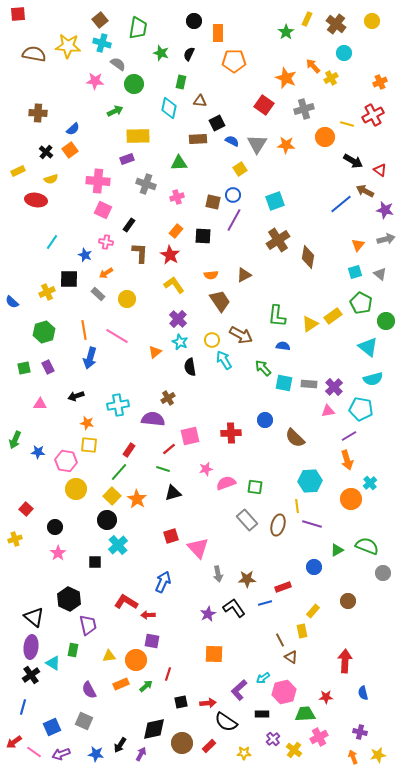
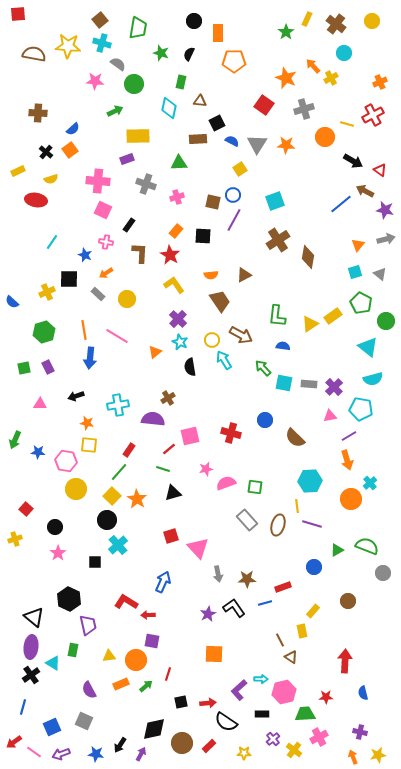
blue arrow at (90, 358): rotated 10 degrees counterclockwise
pink triangle at (328, 411): moved 2 px right, 5 px down
red cross at (231, 433): rotated 18 degrees clockwise
cyan arrow at (263, 678): moved 2 px left, 1 px down; rotated 144 degrees counterclockwise
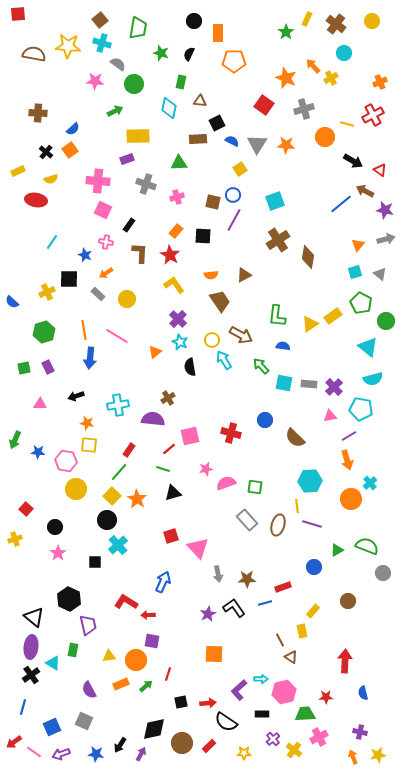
green arrow at (263, 368): moved 2 px left, 2 px up
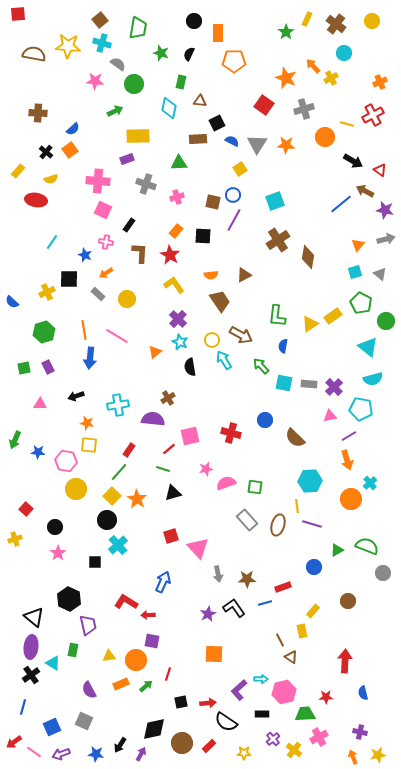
yellow rectangle at (18, 171): rotated 24 degrees counterclockwise
blue semicircle at (283, 346): rotated 88 degrees counterclockwise
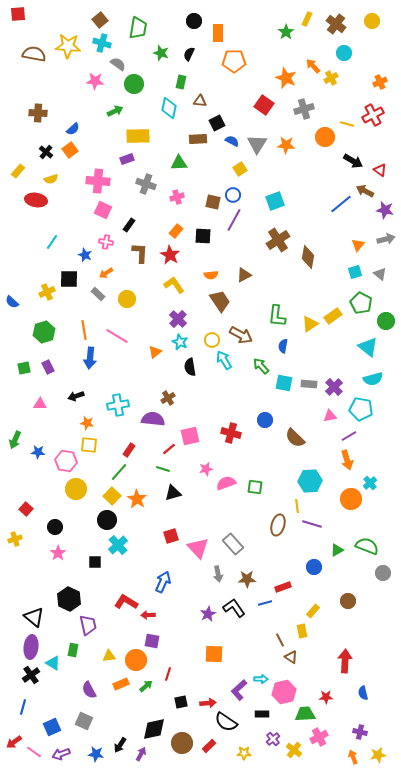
gray rectangle at (247, 520): moved 14 px left, 24 px down
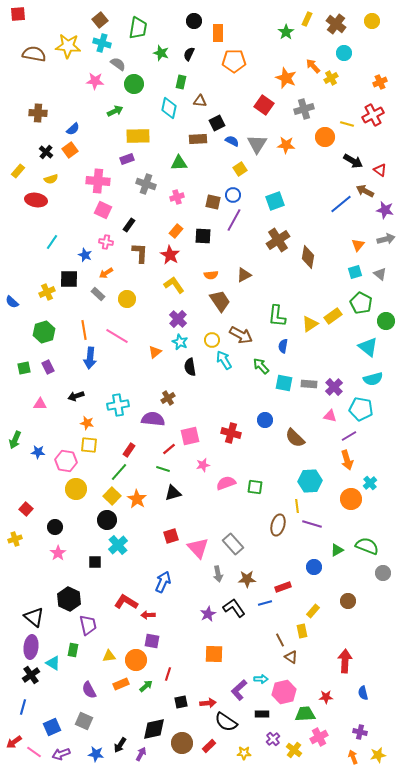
pink triangle at (330, 416): rotated 24 degrees clockwise
pink star at (206, 469): moved 3 px left, 4 px up
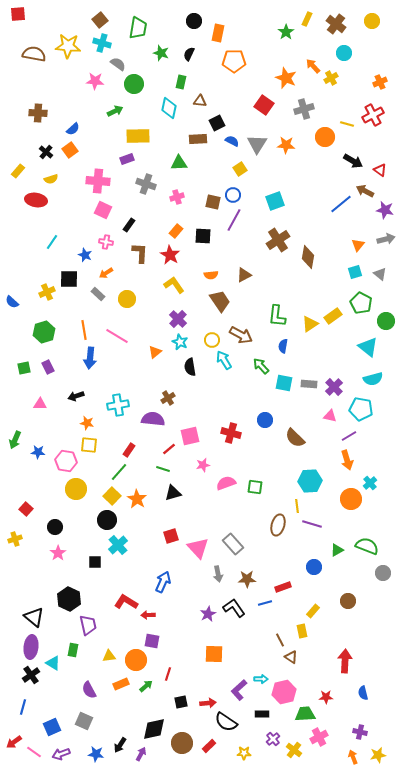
orange rectangle at (218, 33): rotated 12 degrees clockwise
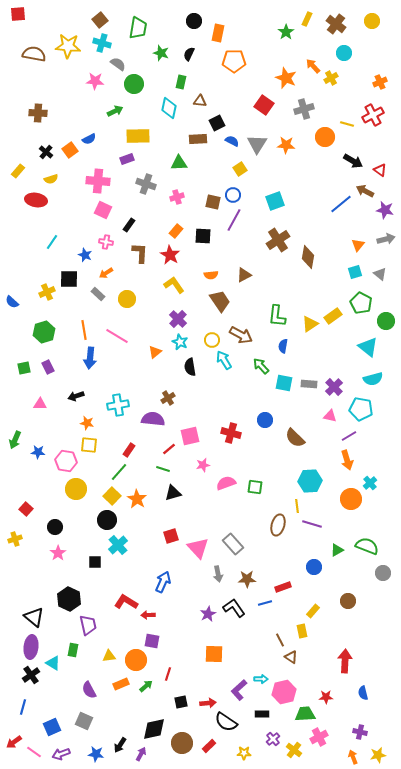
blue semicircle at (73, 129): moved 16 px right, 10 px down; rotated 16 degrees clockwise
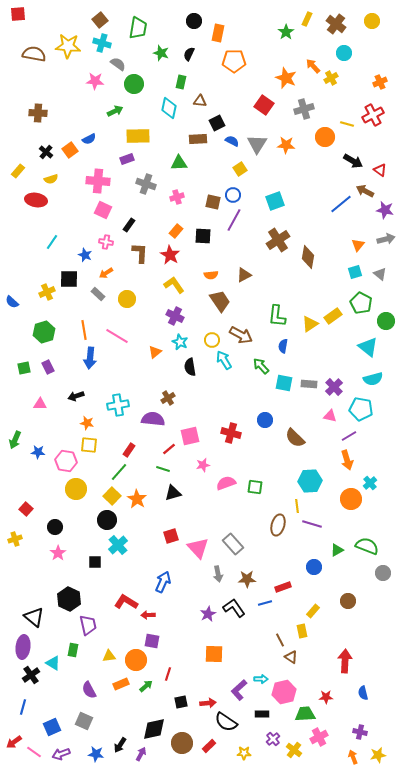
purple cross at (178, 319): moved 3 px left, 3 px up; rotated 18 degrees counterclockwise
purple ellipse at (31, 647): moved 8 px left
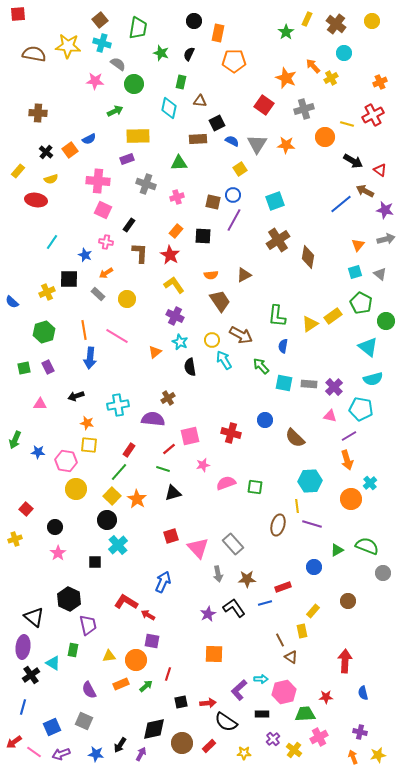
red arrow at (148, 615): rotated 32 degrees clockwise
